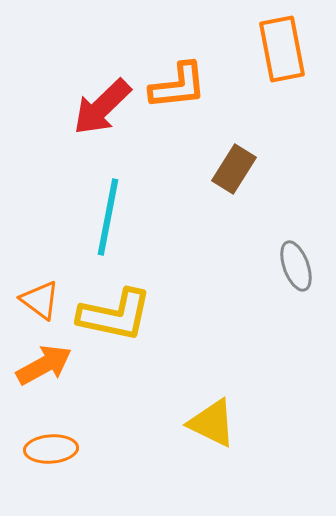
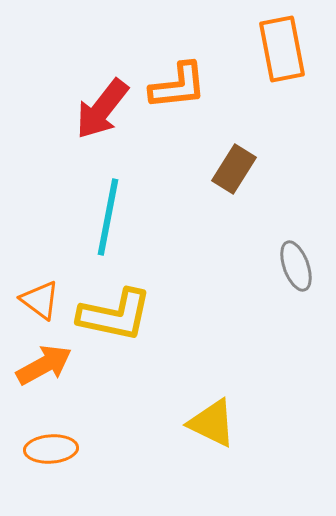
red arrow: moved 2 px down; rotated 8 degrees counterclockwise
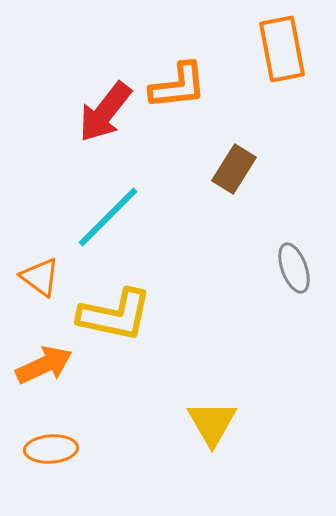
red arrow: moved 3 px right, 3 px down
cyan line: rotated 34 degrees clockwise
gray ellipse: moved 2 px left, 2 px down
orange triangle: moved 23 px up
orange arrow: rotated 4 degrees clockwise
yellow triangle: rotated 34 degrees clockwise
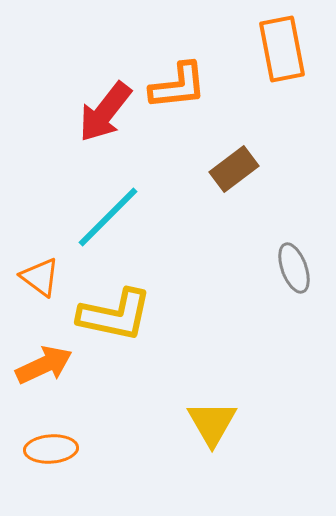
brown rectangle: rotated 21 degrees clockwise
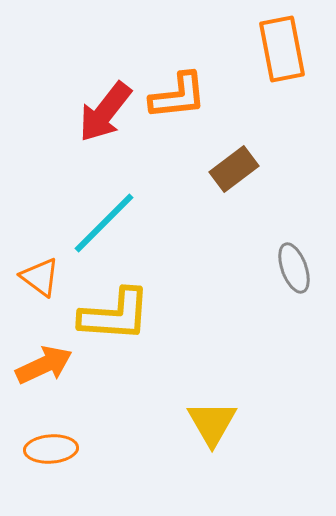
orange L-shape: moved 10 px down
cyan line: moved 4 px left, 6 px down
yellow L-shape: rotated 8 degrees counterclockwise
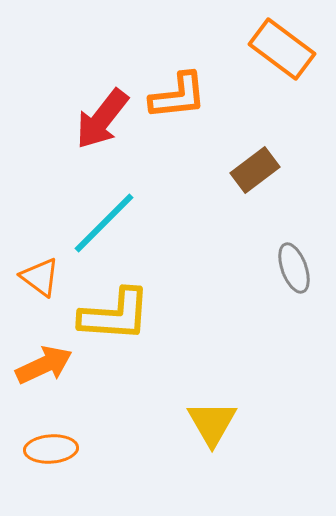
orange rectangle: rotated 42 degrees counterclockwise
red arrow: moved 3 px left, 7 px down
brown rectangle: moved 21 px right, 1 px down
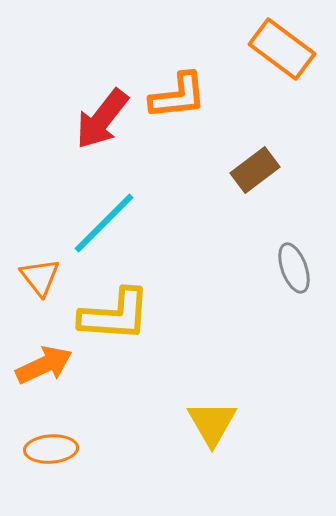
orange triangle: rotated 15 degrees clockwise
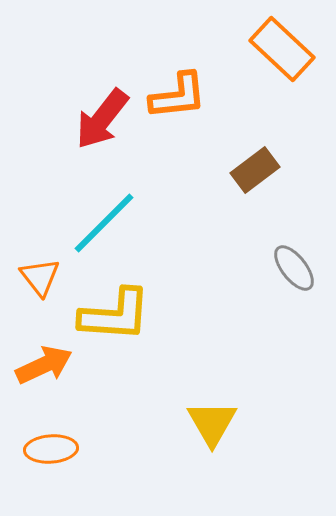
orange rectangle: rotated 6 degrees clockwise
gray ellipse: rotated 18 degrees counterclockwise
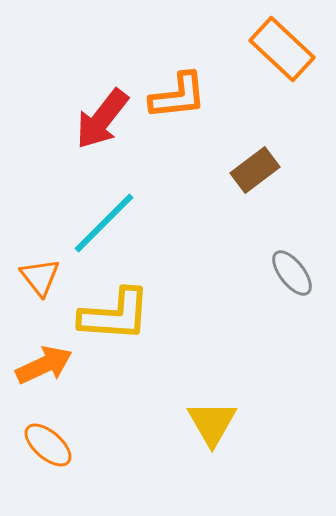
gray ellipse: moved 2 px left, 5 px down
orange ellipse: moved 3 px left, 4 px up; rotated 45 degrees clockwise
